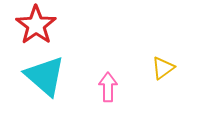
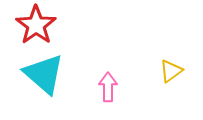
yellow triangle: moved 8 px right, 3 px down
cyan triangle: moved 1 px left, 2 px up
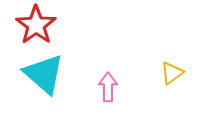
yellow triangle: moved 1 px right, 2 px down
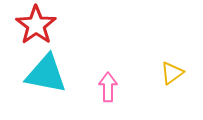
cyan triangle: moved 2 px right; rotated 30 degrees counterclockwise
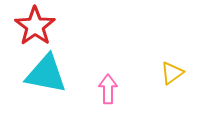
red star: moved 1 px left, 1 px down
pink arrow: moved 2 px down
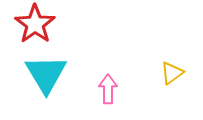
red star: moved 2 px up
cyan triangle: rotated 48 degrees clockwise
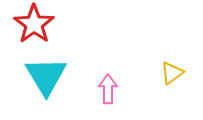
red star: moved 1 px left
cyan triangle: moved 2 px down
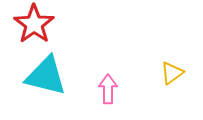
cyan triangle: rotated 45 degrees counterclockwise
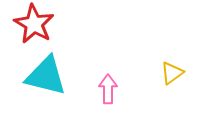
red star: rotated 6 degrees counterclockwise
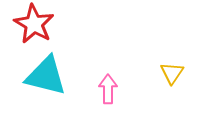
yellow triangle: rotated 20 degrees counterclockwise
